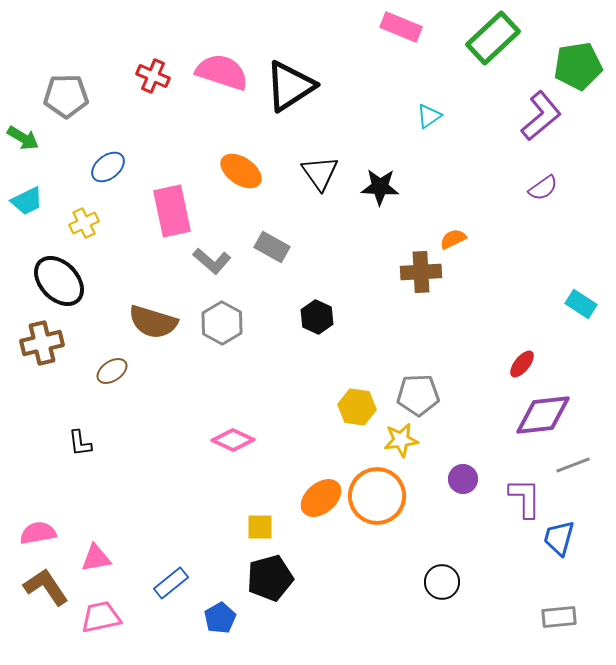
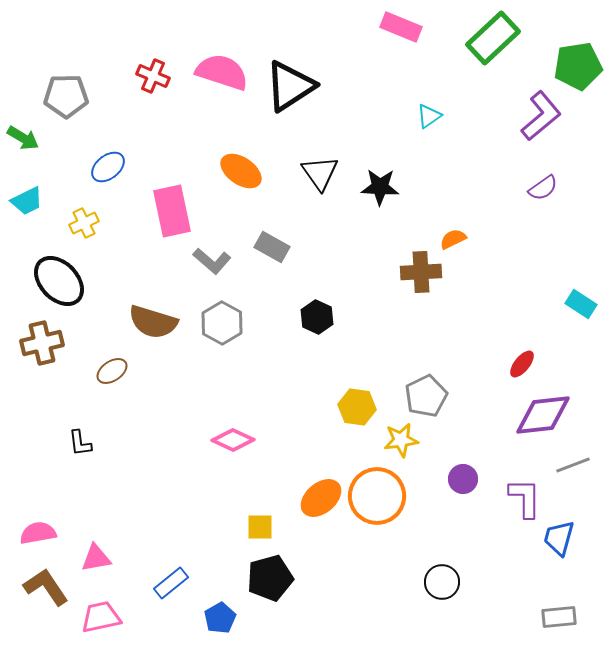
gray pentagon at (418, 395): moved 8 px right, 1 px down; rotated 24 degrees counterclockwise
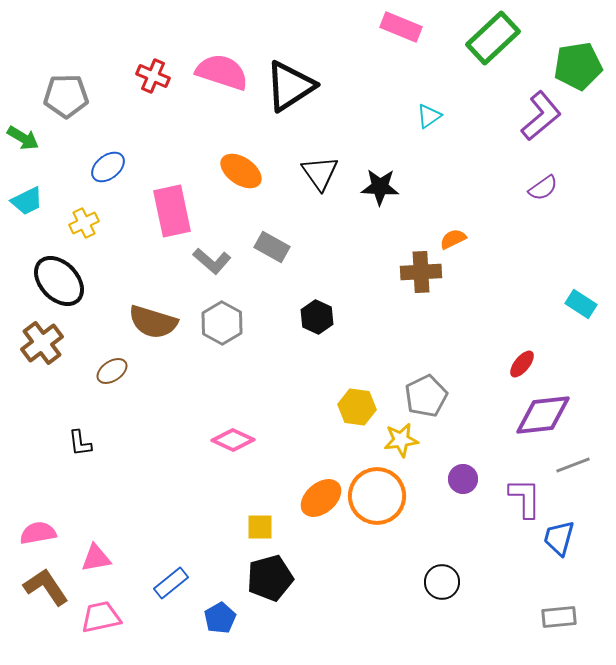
brown cross at (42, 343): rotated 24 degrees counterclockwise
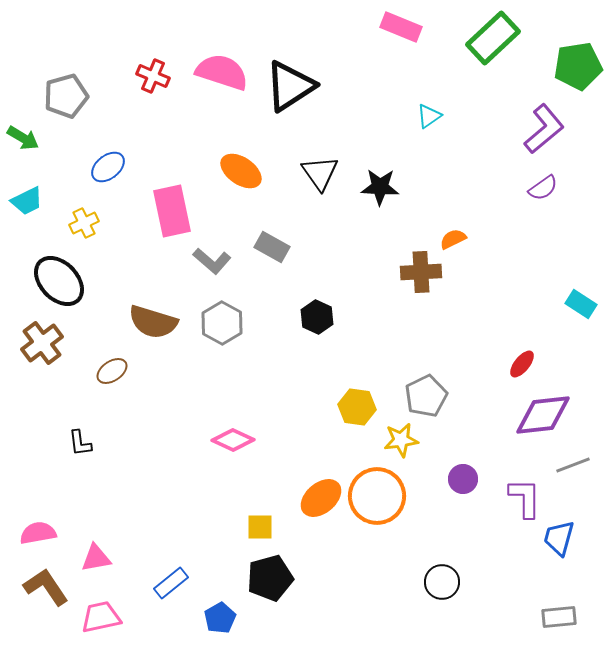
gray pentagon at (66, 96): rotated 15 degrees counterclockwise
purple L-shape at (541, 116): moved 3 px right, 13 px down
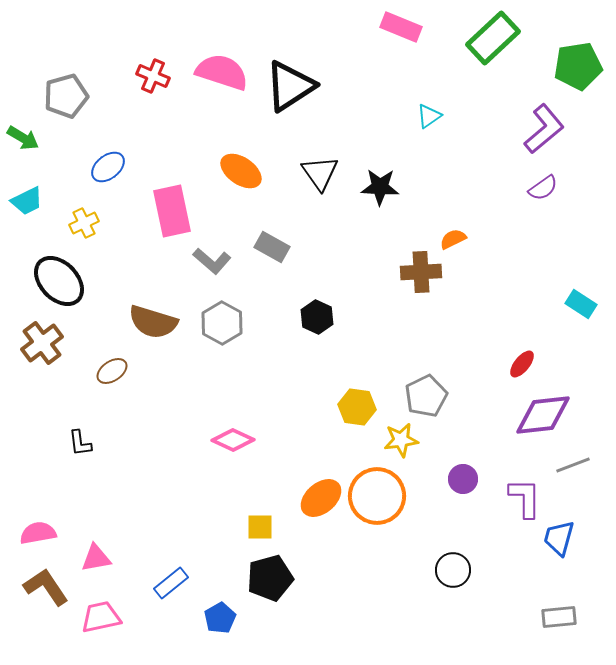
black circle at (442, 582): moved 11 px right, 12 px up
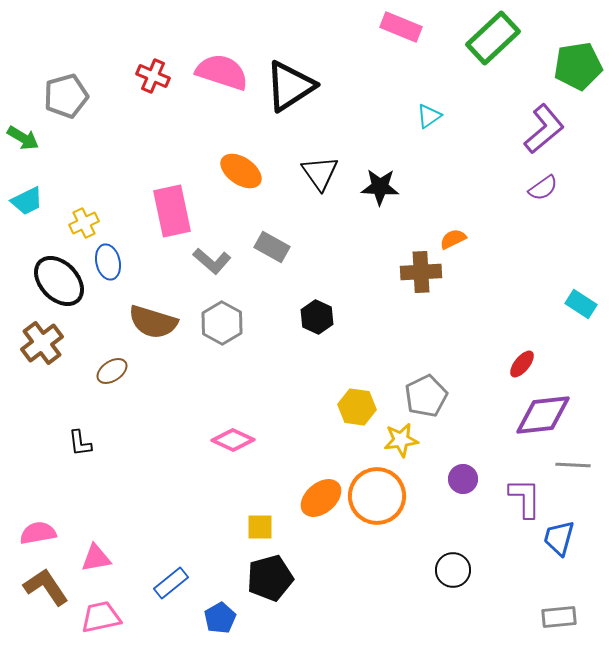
blue ellipse at (108, 167): moved 95 px down; rotated 64 degrees counterclockwise
gray line at (573, 465): rotated 24 degrees clockwise
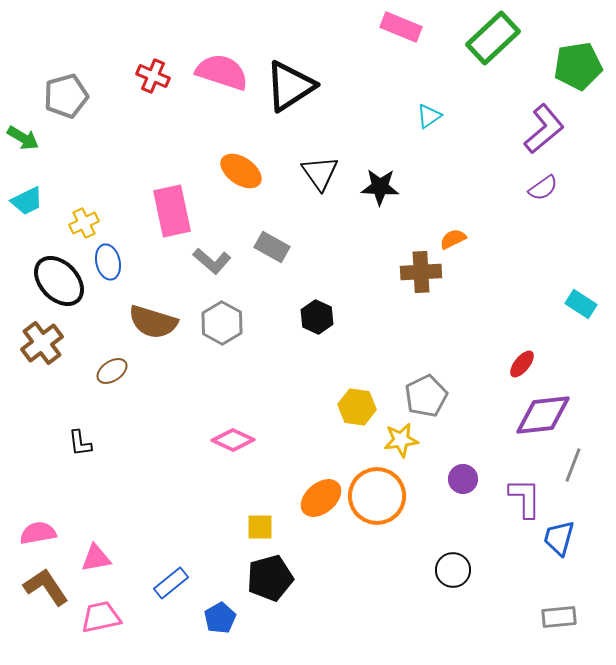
gray line at (573, 465): rotated 72 degrees counterclockwise
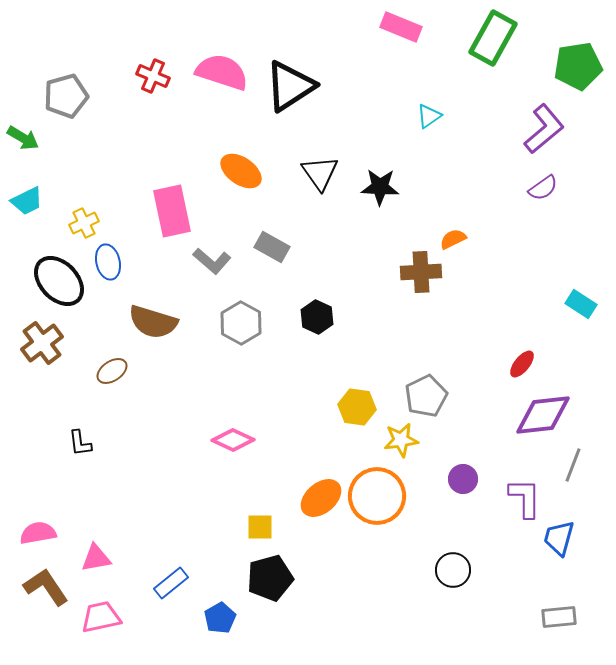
green rectangle at (493, 38): rotated 18 degrees counterclockwise
gray hexagon at (222, 323): moved 19 px right
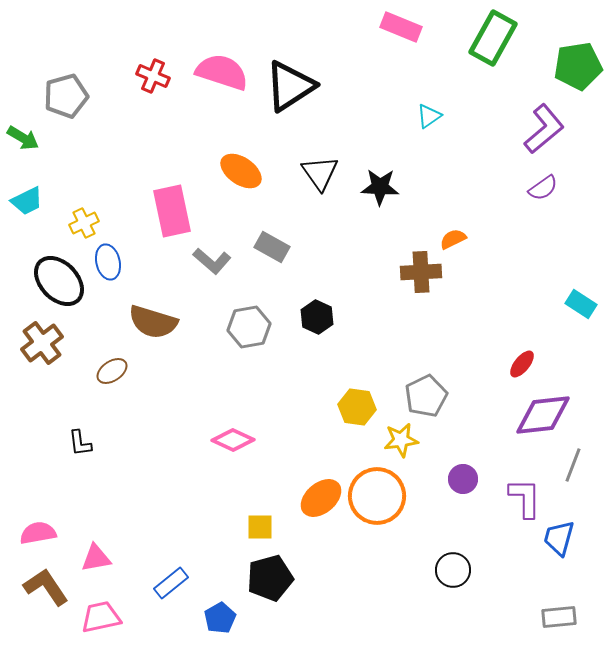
gray hexagon at (241, 323): moved 8 px right, 4 px down; rotated 21 degrees clockwise
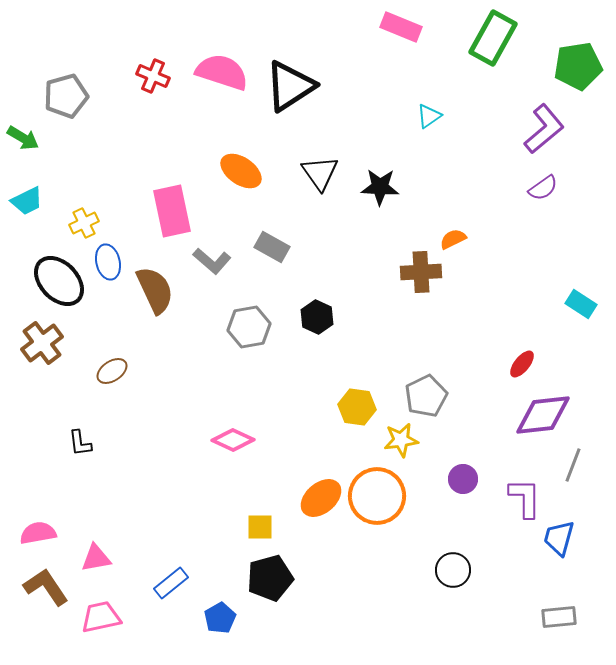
brown semicircle at (153, 322): moved 2 px right, 32 px up; rotated 132 degrees counterclockwise
